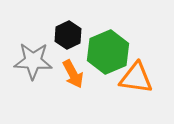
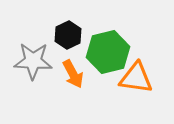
green hexagon: rotated 9 degrees clockwise
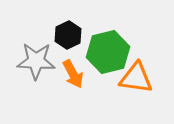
gray star: moved 3 px right
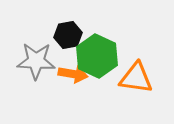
black hexagon: rotated 16 degrees clockwise
green hexagon: moved 11 px left, 4 px down; rotated 21 degrees counterclockwise
orange arrow: rotated 52 degrees counterclockwise
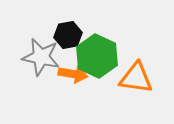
gray star: moved 5 px right, 4 px up; rotated 9 degrees clockwise
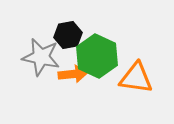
orange arrow: rotated 16 degrees counterclockwise
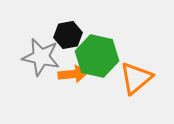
green hexagon: rotated 12 degrees counterclockwise
orange triangle: rotated 48 degrees counterclockwise
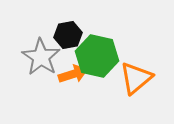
gray star: rotated 21 degrees clockwise
orange arrow: rotated 12 degrees counterclockwise
